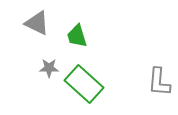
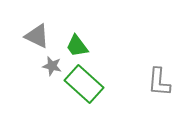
gray triangle: moved 13 px down
green trapezoid: moved 10 px down; rotated 20 degrees counterclockwise
gray star: moved 3 px right, 2 px up; rotated 12 degrees clockwise
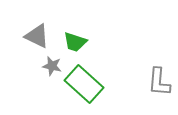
green trapezoid: moved 2 px left, 4 px up; rotated 35 degrees counterclockwise
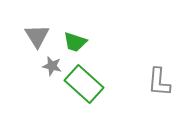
gray triangle: rotated 32 degrees clockwise
